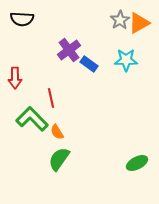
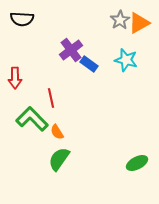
purple cross: moved 2 px right
cyan star: rotated 15 degrees clockwise
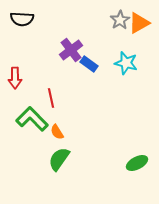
cyan star: moved 3 px down
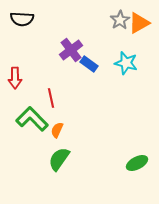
orange semicircle: moved 2 px up; rotated 56 degrees clockwise
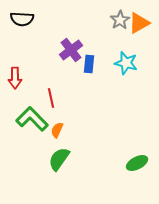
blue rectangle: rotated 60 degrees clockwise
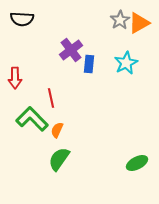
cyan star: rotated 30 degrees clockwise
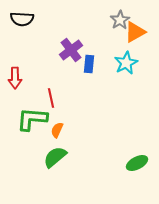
orange triangle: moved 4 px left, 9 px down
green L-shape: rotated 40 degrees counterclockwise
green semicircle: moved 4 px left, 2 px up; rotated 15 degrees clockwise
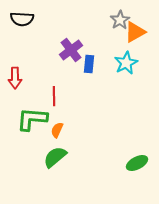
red line: moved 3 px right, 2 px up; rotated 12 degrees clockwise
